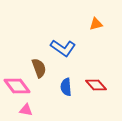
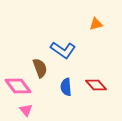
blue L-shape: moved 2 px down
brown semicircle: moved 1 px right
pink diamond: moved 1 px right
pink triangle: rotated 40 degrees clockwise
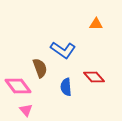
orange triangle: rotated 16 degrees clockwise
red diamond: moved 2 px left, 8 px up
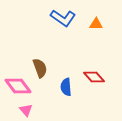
blue L-shape: moved 32 px up
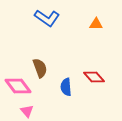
blue L-shape: moved 16 px left
pink triangle: moved 1 px right, 1 px down
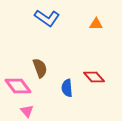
blue semicircle: moved 1 px right, 1 px down
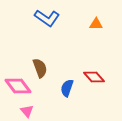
blue semicircle: rotated 24 degrees clockwise
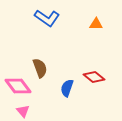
red diamond: rotated 10 degrees counterclockwise
pink triangle: moved 4 px left
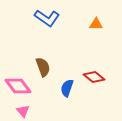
brown semicircle: moved 3 px right, 1 px up
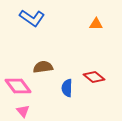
blue L-shape: moved 15 px left
brown semicircle: rotated 78 degrees counterclockwise
blue semicircle: rotated 18 degrees counterclockwise
